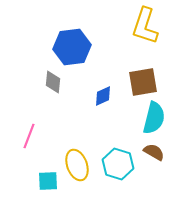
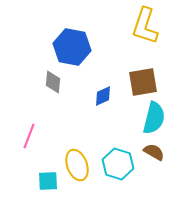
blue hexagon: rotated 18 degrees clockwise
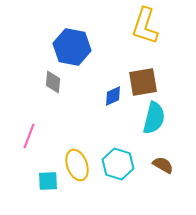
blue diamond: moved 10 px right
brown semicircle: moved 9 px right, 13 px down
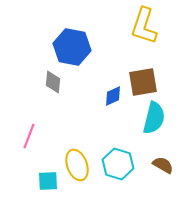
yellow L-shape: moved 1 px left
